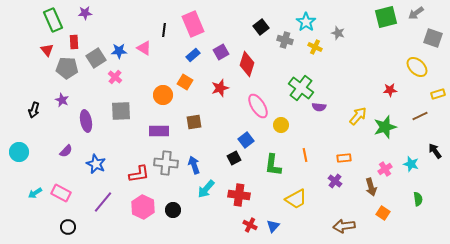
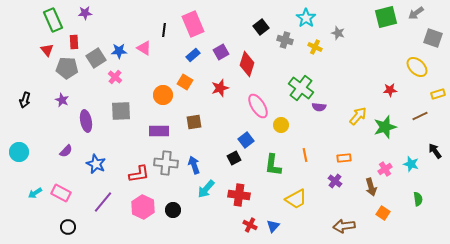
cyan star at (306, 22): moved 4 px up
black arrow at (34, 110): moved 9 px left, 10 px up
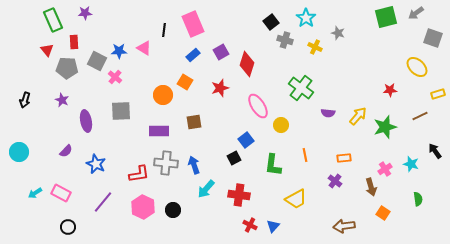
black square at (261, 27): moved 10 px right, 5 px up
gray square at (96, 58): moved 1 px right, 3 px down; rotated 30 degrees counterclockwise
purple semicircle at (319, 107): moved 9 px right, 6 px down
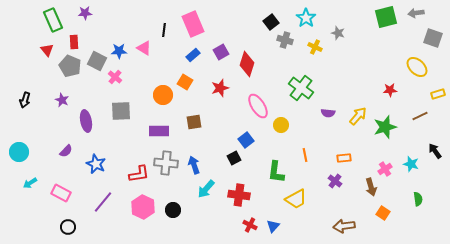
gray arrow at (416, 13): rotated 28 degrees clockwise
gray pentagon at (67, 68): moved 3 px right, 2 px up; rotated 20 degrees clockwise
green L-shape at (273, 165): moved 3 px right, 7 px down
cyan arrow at (35, 193): moved 5 px left, 10 px up
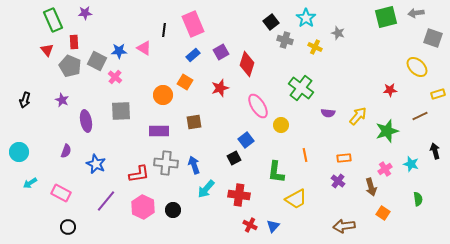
green star at (385, 127): moved 2 px right, 4 px down
purple semicircle at (66, 151): rotated 24 degrees counterclockwise
black arrow at (435, 151): rotated 21 degrees clockwise
purple cross at (335, 181): moved 3 px right
purple line at (103, 202): moved 3 px right, 1 px up
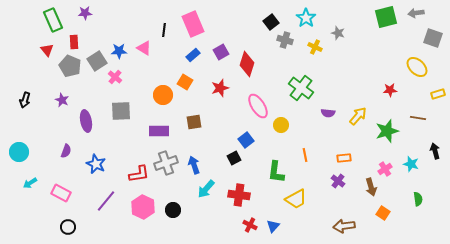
gray square at (97, 61): rotated 30 degrees clockwise
brown line at (420, 116): moved 2 px left, 2 px down; rotated 35 degrees clockwise
gray cross at (166, 163): rotated 25 degrees counterclockwise
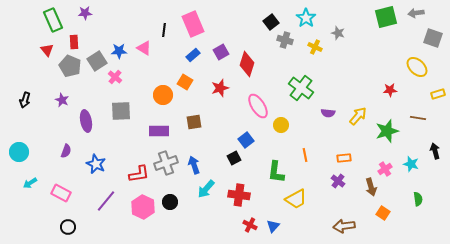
black circle at (173, 210): moved 3 px left, 8 px up
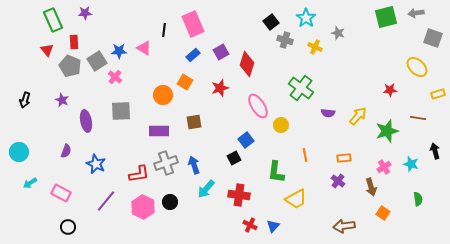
pink cross at (385, 169): moved 1 px left, 2 px up
